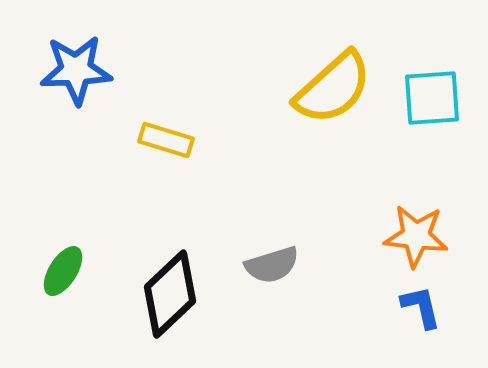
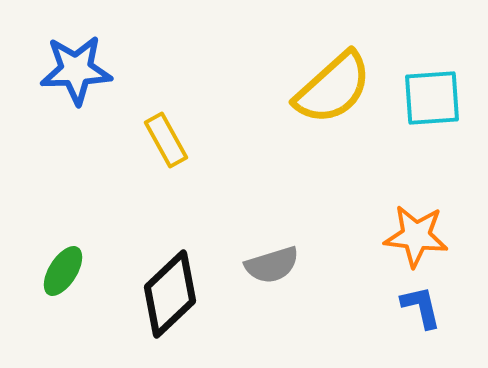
yellow rectangle: rotated 44 degrees clockwise
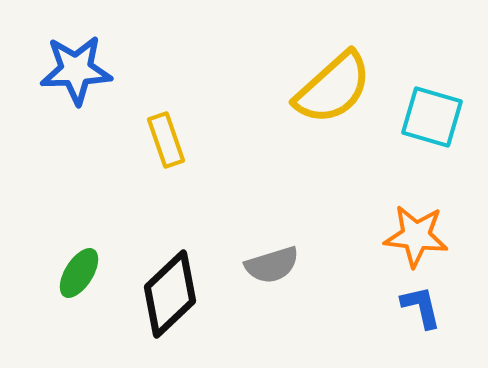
cyan square: moved 19 px down; rotated 20 degrees clockwise
yellow rectangle: rotated 10 degrees clockwise
green ellipse: moved 16 px right, 2 px down
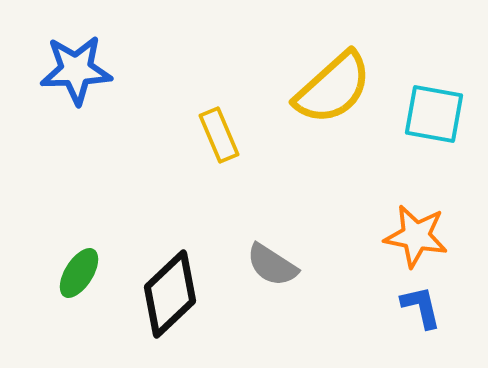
cyan square: moved 2 px right, 3 px up; rotated 6 degrees counterclockwise
yellow rectangle: moved 53 px right, 5 px up; rotated 4 degrees counterclockwise
orange star: rotated 4 degrees clockwise
gray semicircle: rotated 50 degrees clockwise
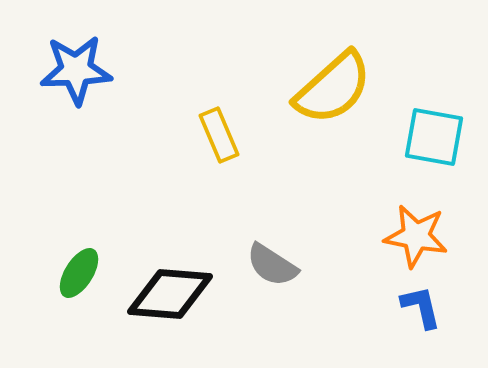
cyan square: moved 23 px down
black diamond: rotated 48 degrees clockwise
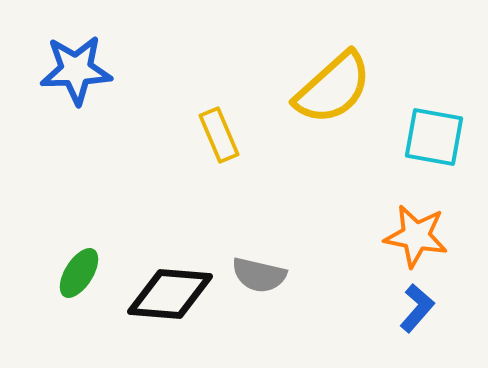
gray semicircle: moved 13 px left, 10 px down; rotated 20 degrees counterclockwise
blue L-shape: moved 4 px left, 1 px down; rotated 54 degrees clockwise
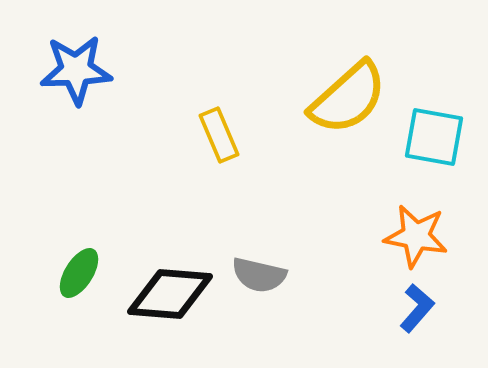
yellow semicircle: moved 15 px right, 10 px down
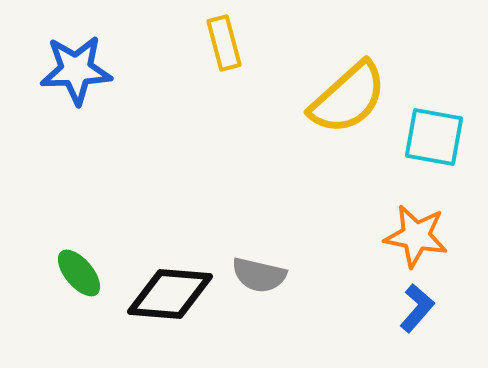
yellow rectangle: moved 5 px right, 92 px up; rotated 8 degrees clockwise
green ellipse: rotated 72 degrees counterclockwise
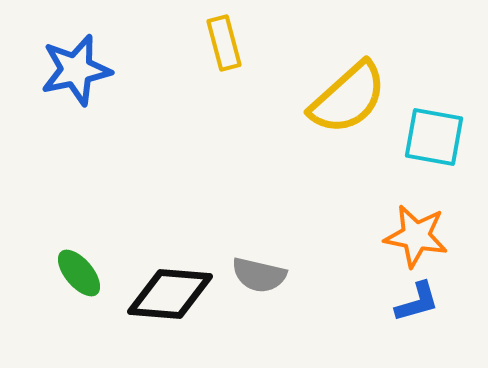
blue star: rotated 10 degrees counterclockwise
blue L-shape: moved 6 px up; rotated 33 degrees clockwise
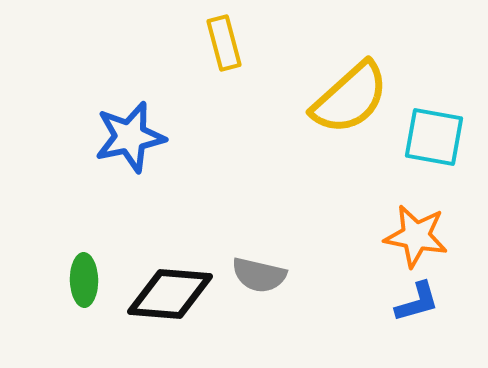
blue star: moved 54 px right, 67 px down
yellow semicircle: moved 2 px right
green ellipse: moved 5 px right, 7 px down; rotated 39 degrees clockwise
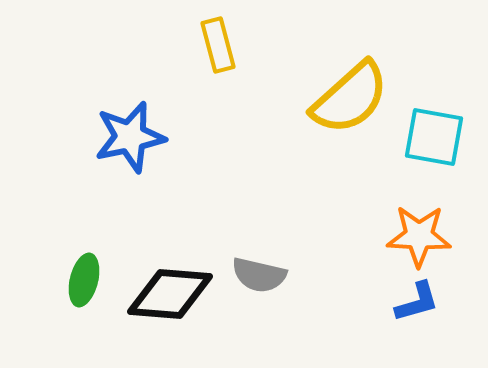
yellow rectangle: moved 6 px left, 2 px down
orange star: moved 3 px right; rotated 8 degrees counterclockwise
green ellipse: rotated 15 degrees clockwise
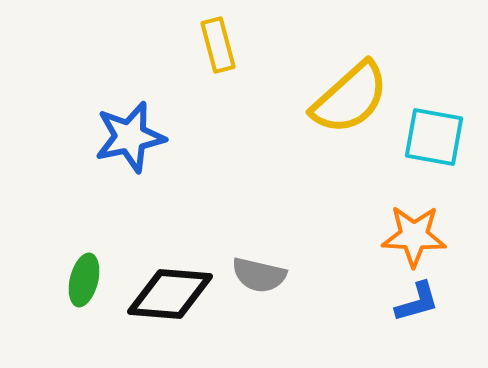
orange star: moved 5 px left
